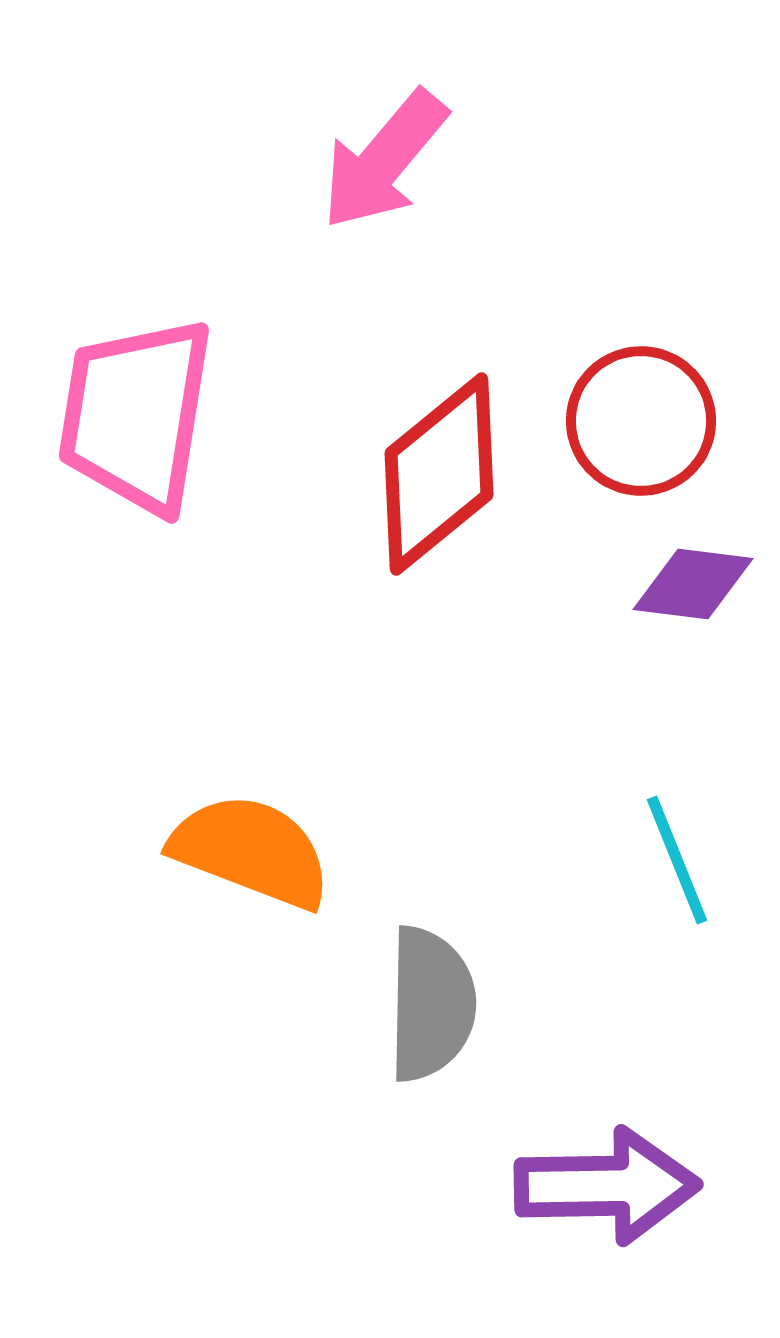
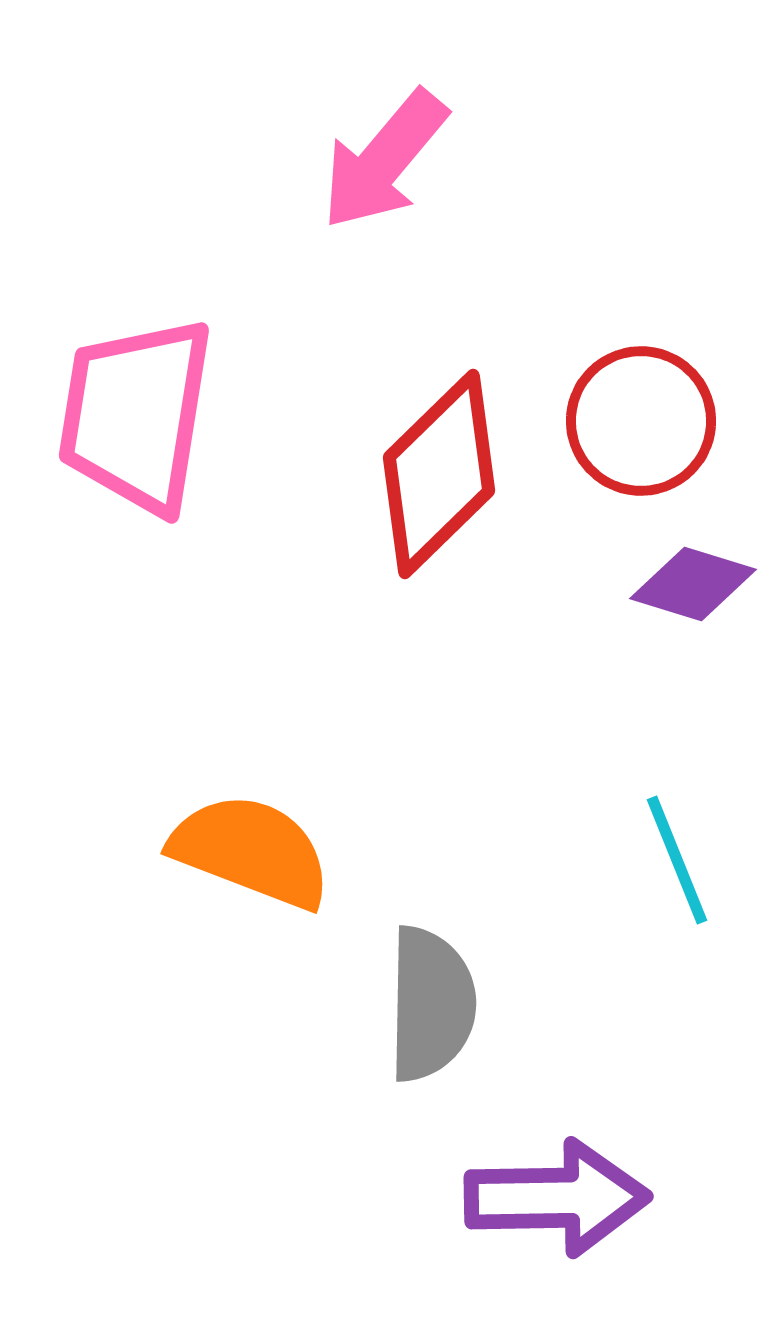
red diamond: rotated 5 degrees counterclockwise
purple diamond: rotated 10 degrees clockwise
purple arrow: moved 50 px left, 12 px down
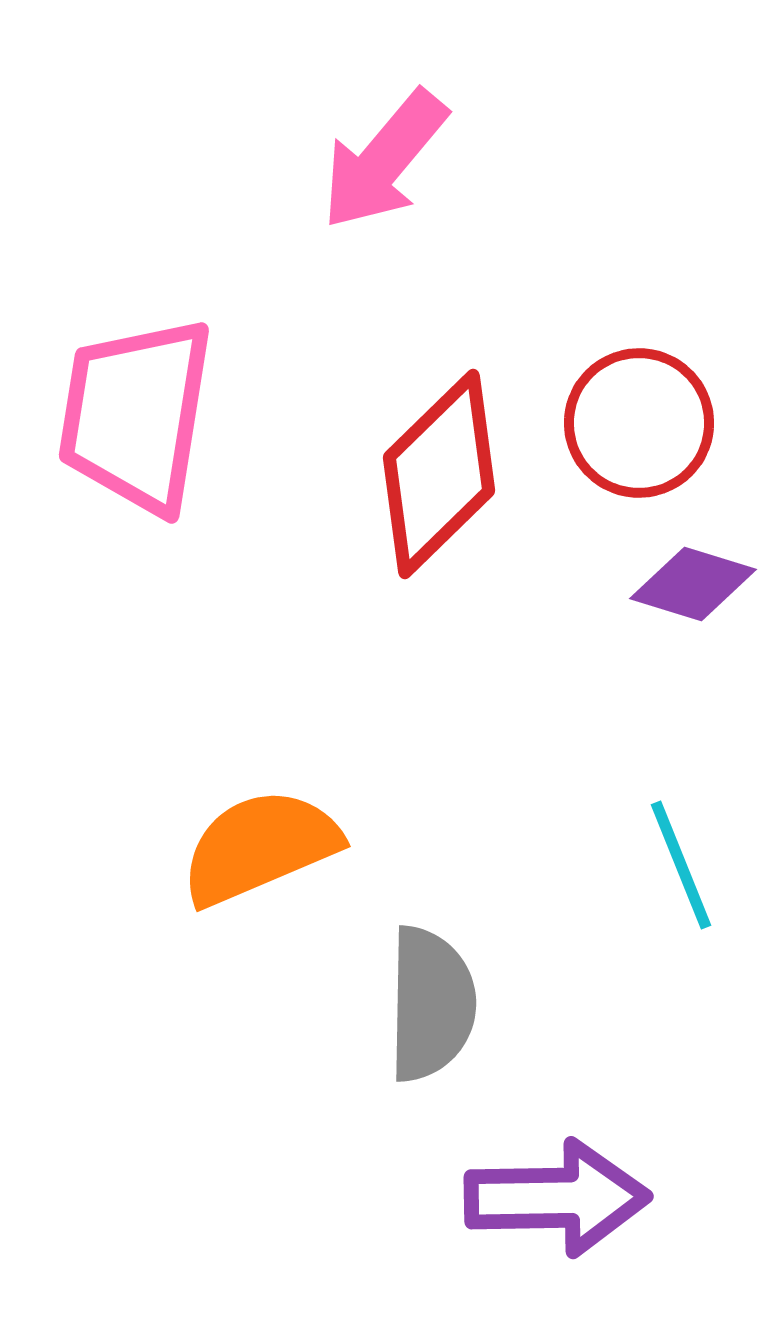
red circle: moved 2 px left, 2 px down
orange semicircle: moved 9 px right, 4 px up; rotated 44 degrees counterclockwise
cyan line: moved 4 px right, 5 px down
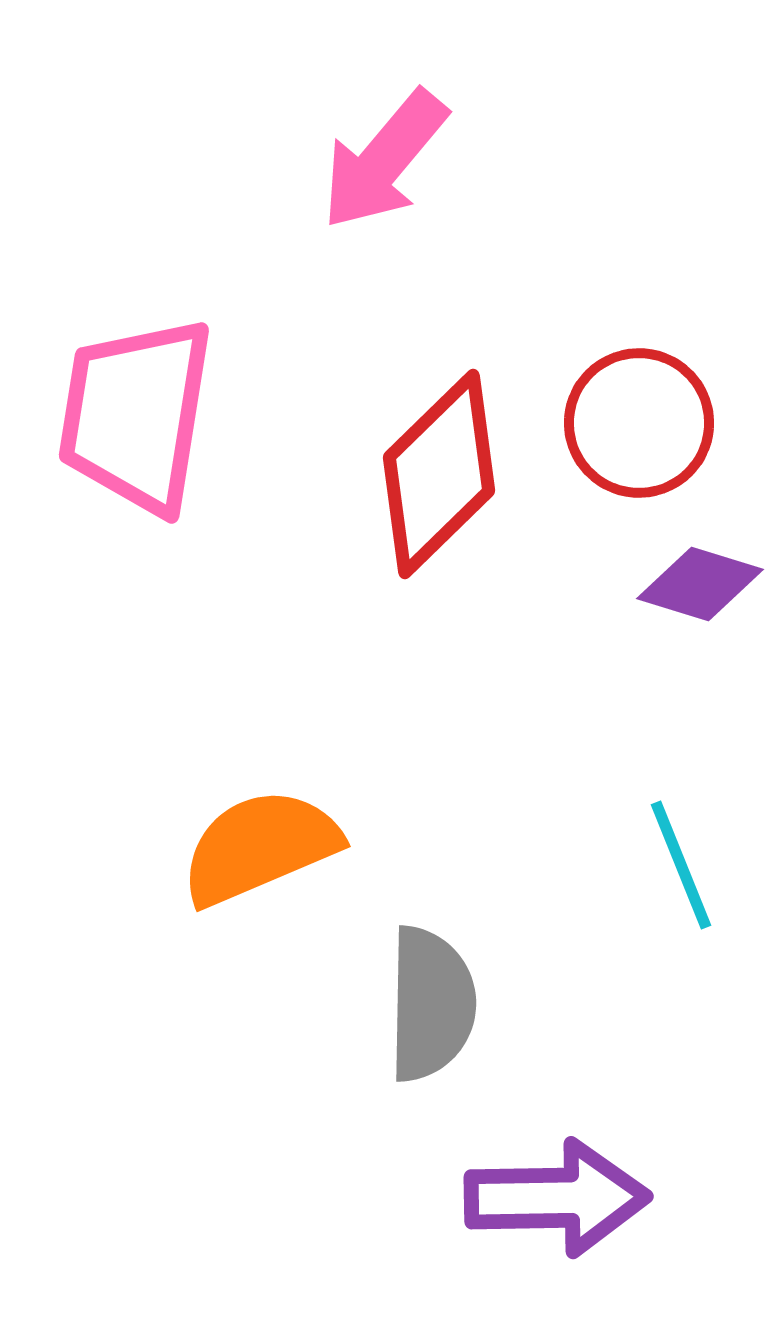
purple diamond: moved 7 px right
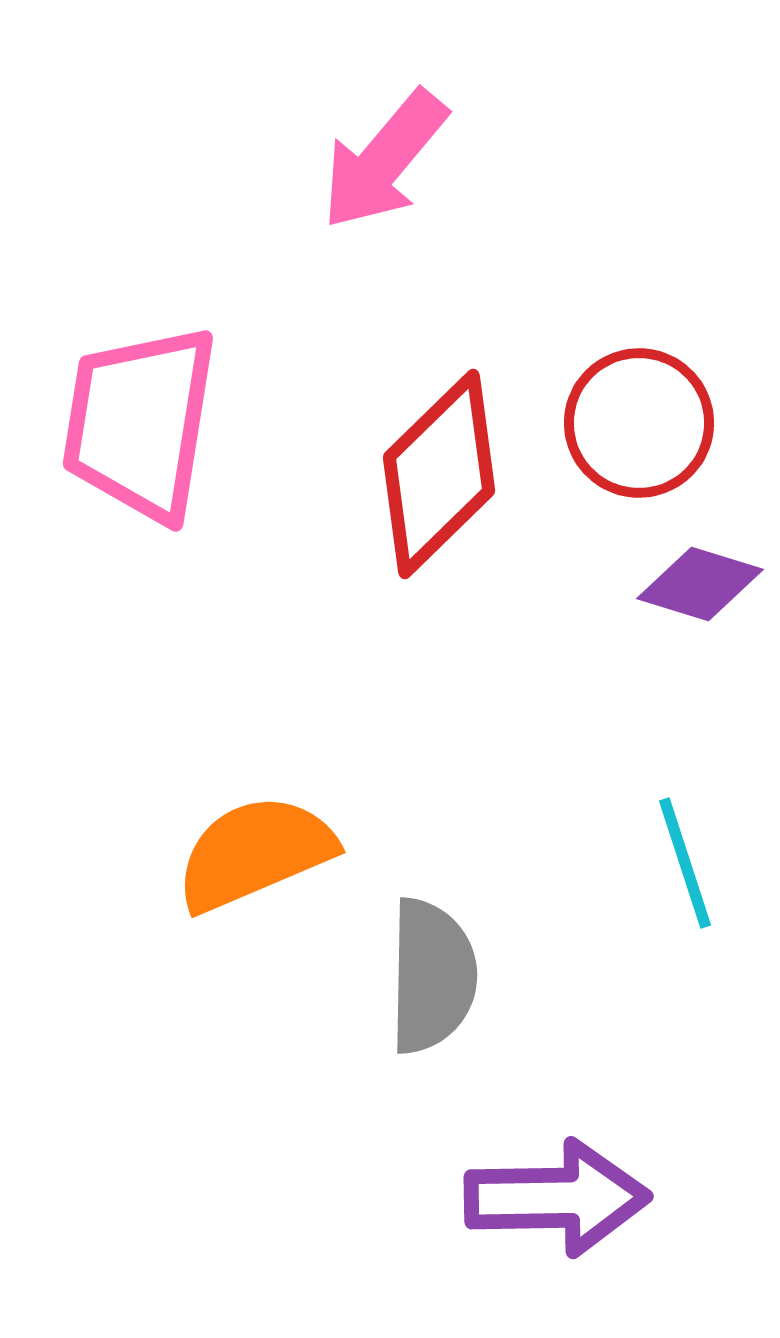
pink trapezoid: moved 4 px right, 8 px down
orange semicircle: moved 5 px left, 6 px down
cyan line: moved 4 px right, 2 px up; rotated 4 degrees clockwise
gray semicircle: moved 1 px right, 28 px up
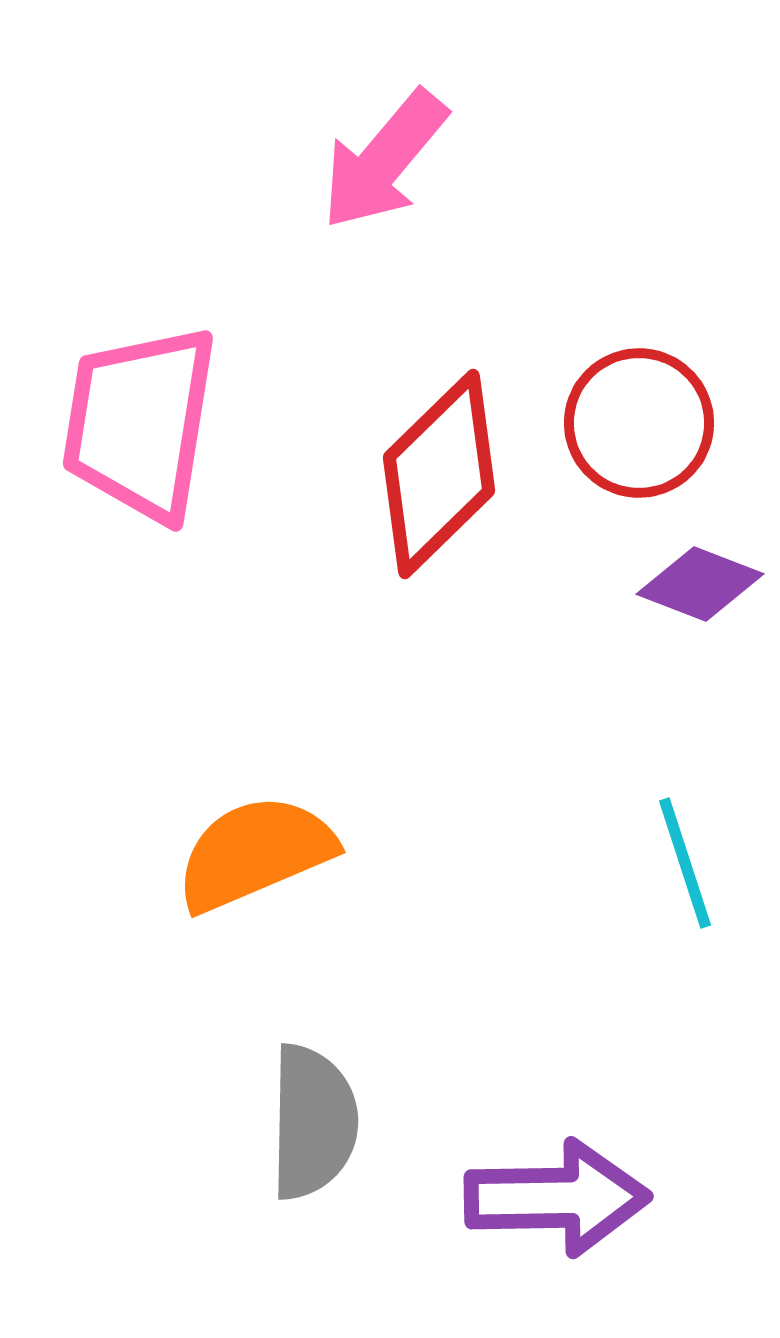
purple diamond: rotated 4 degrees clockwise
gray semicircle: moved 119 px left, 146 px down
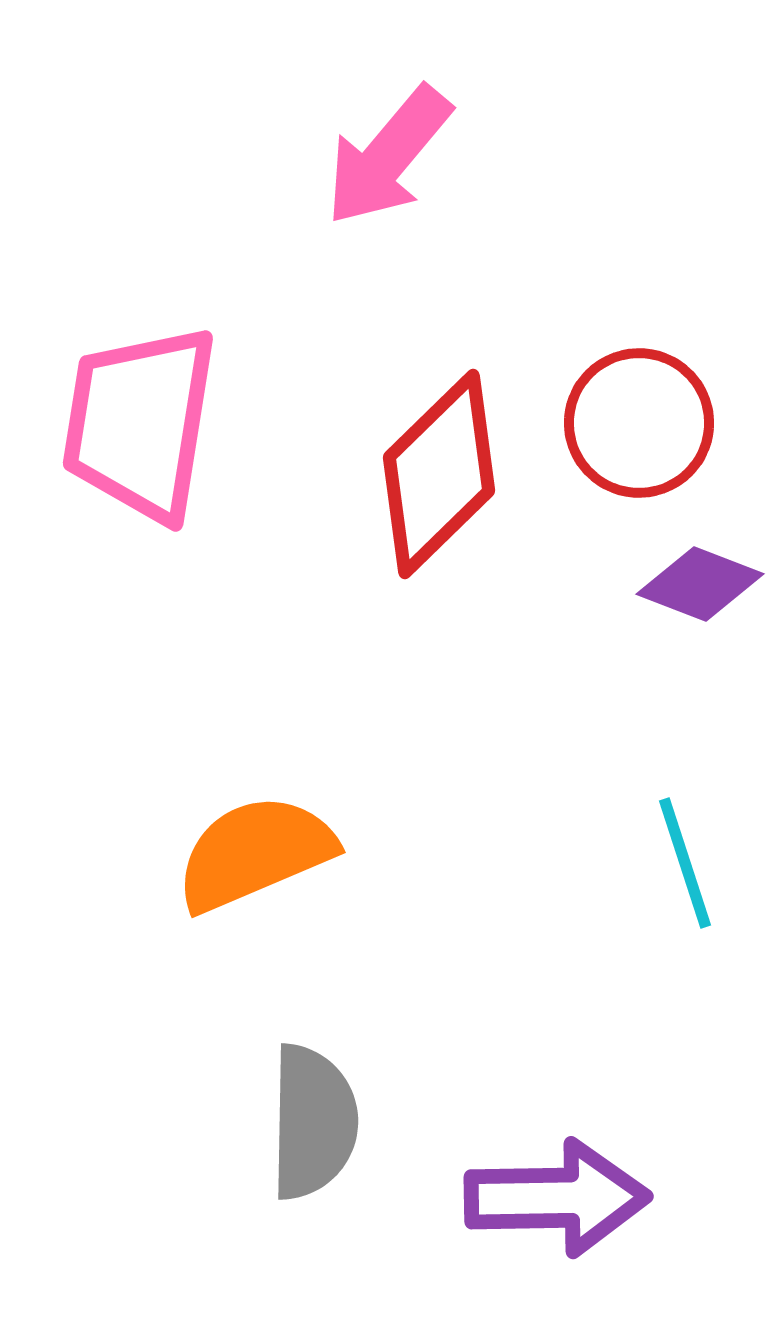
pink arrow: moved 4 px right, 4 px up
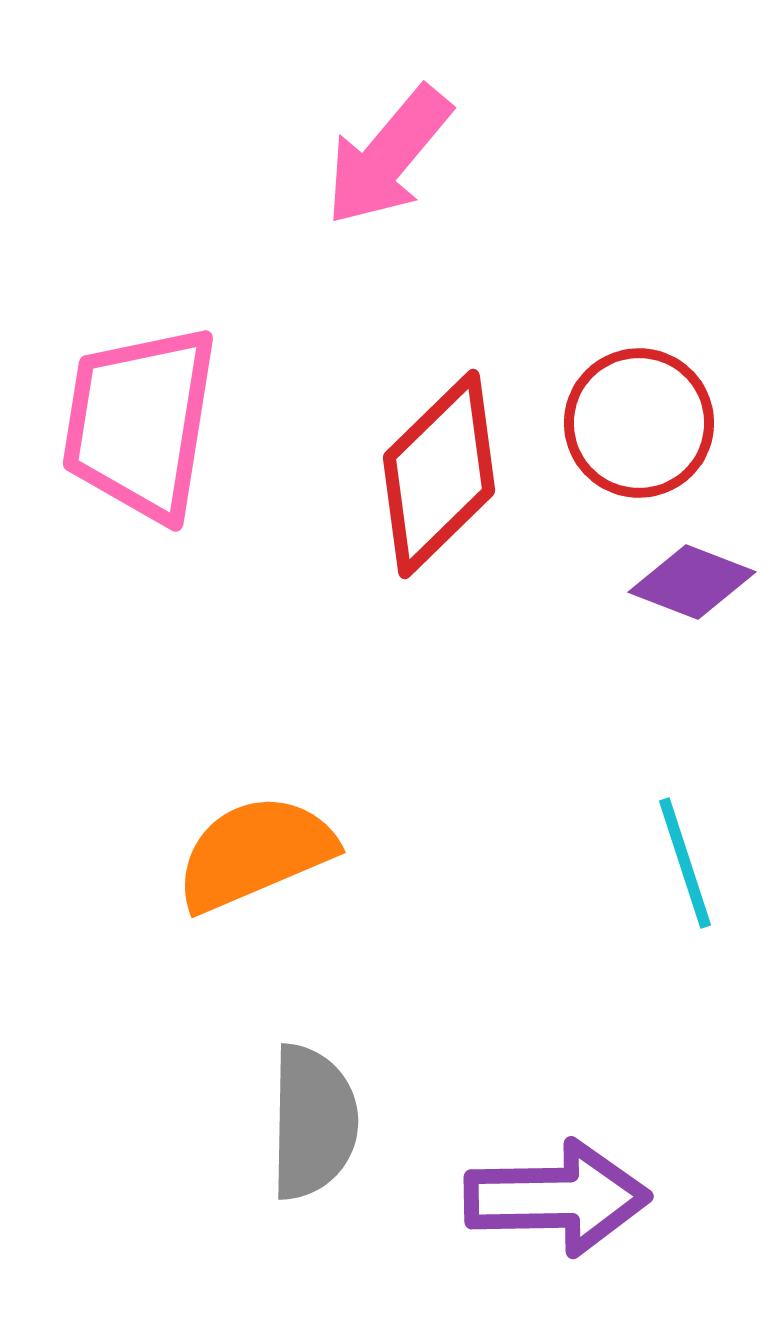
purple diamond: moved 8 px left, 2 px up
